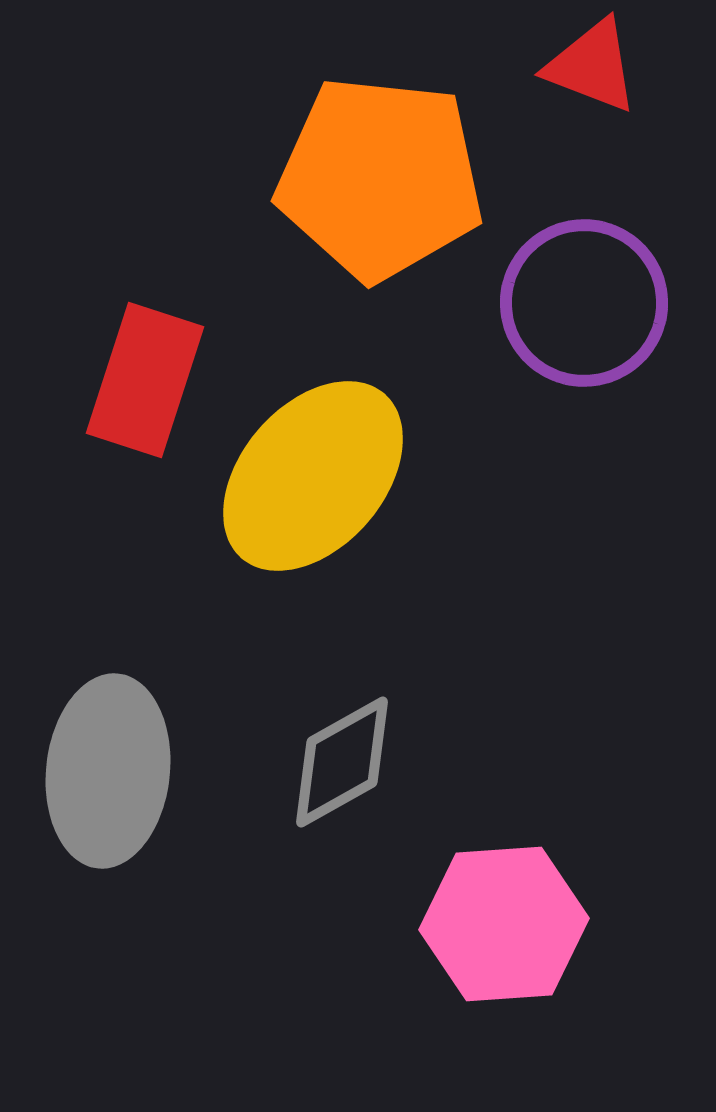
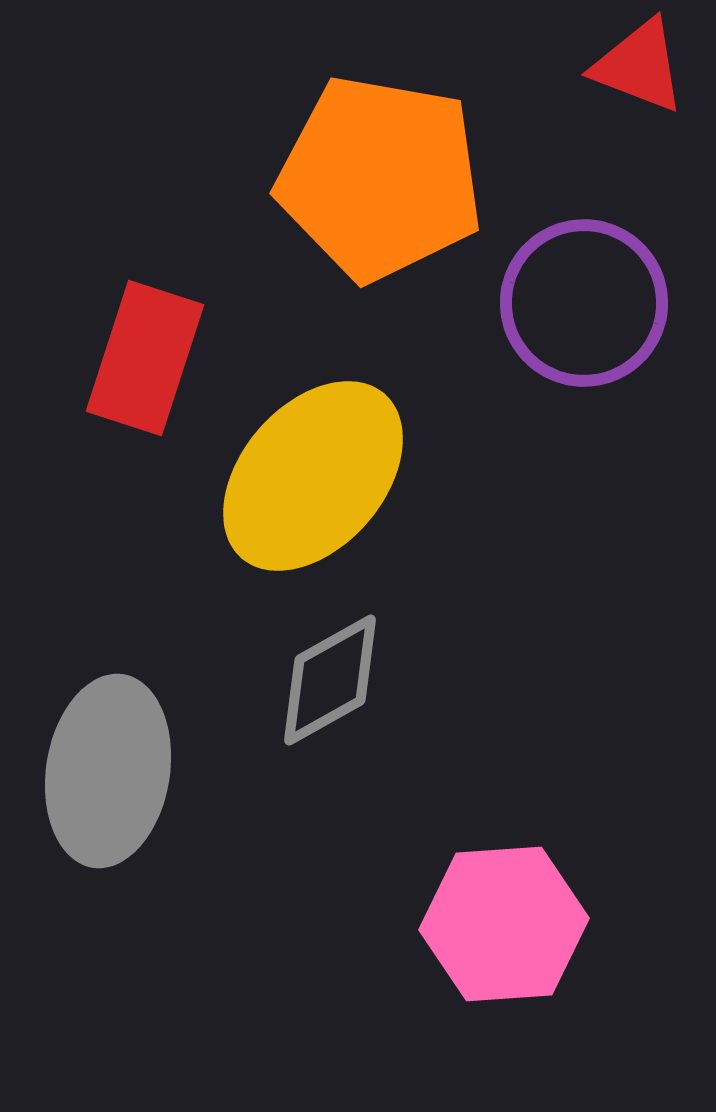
red triangle: moved 47 px right
orange pentagon: rotated 4 degrees clockwise
red rectangle: moved 22 px up
gray diamond: moved 12 px left, 82 px up
gray ellipse: rotated 3 degrees clockwise
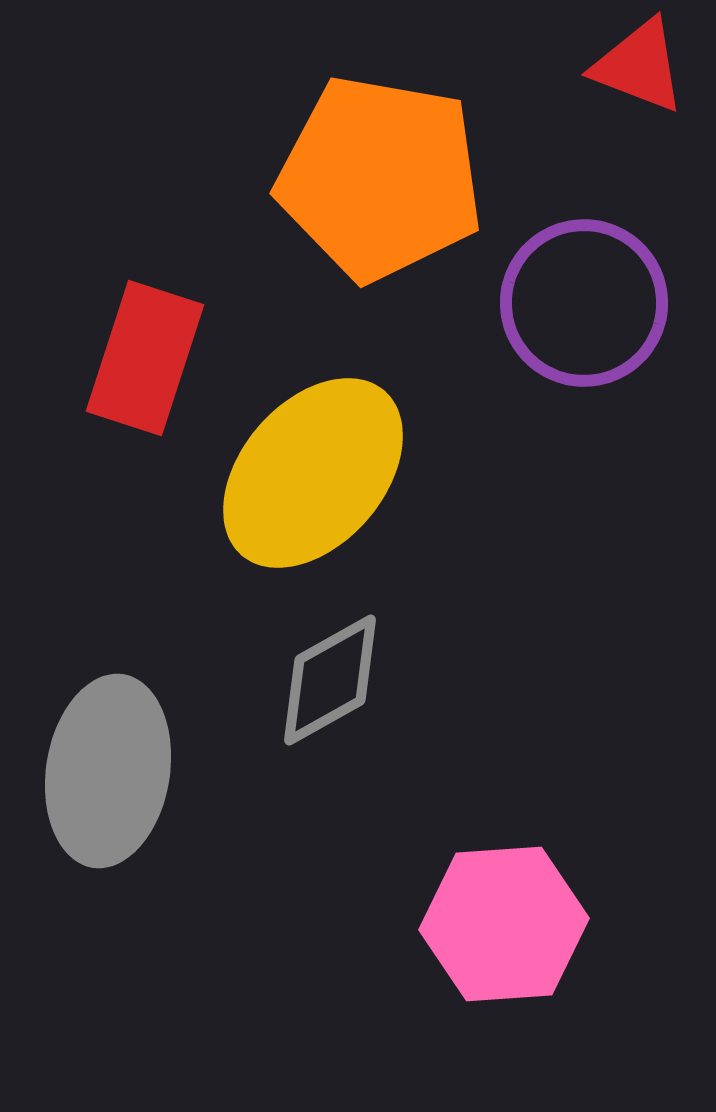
yellow ellipse: moved 3 px up
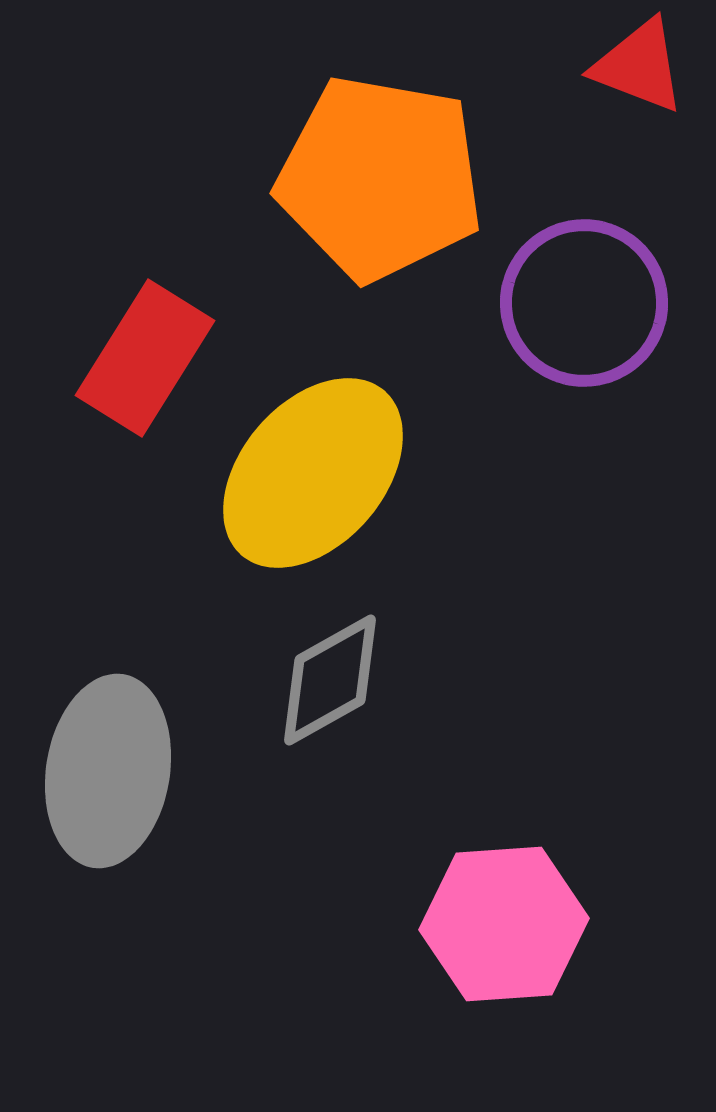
red rectangle: rotated 14 degrees clockwise
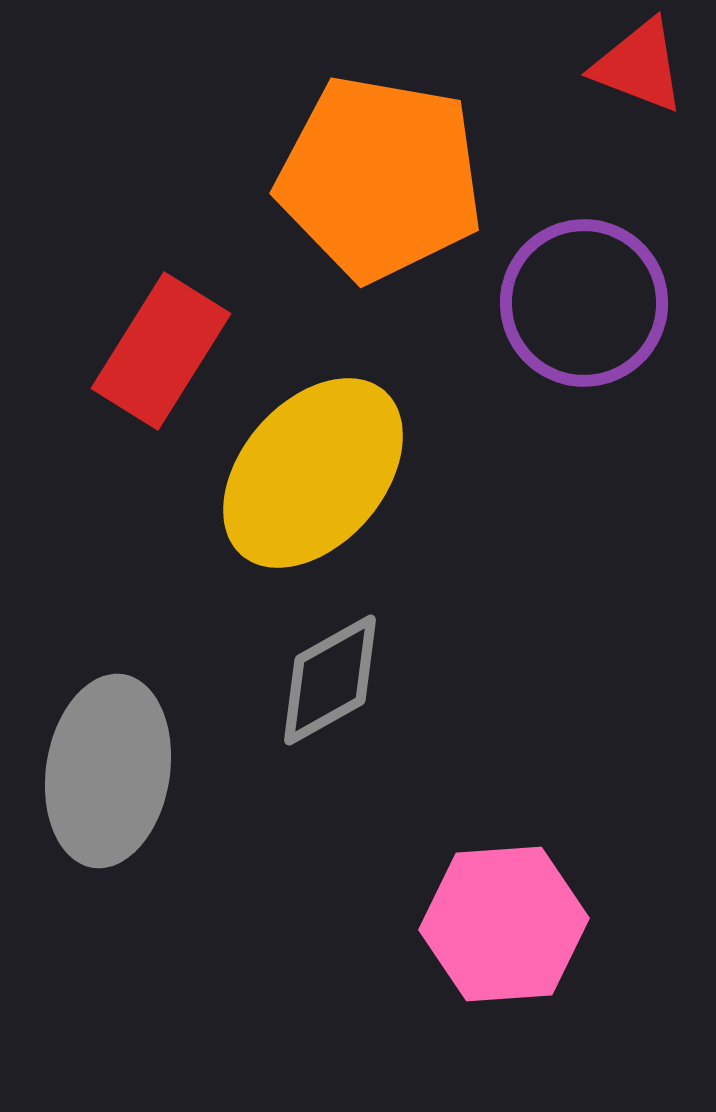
red rectangle: moved 16 px right, 7 px up
